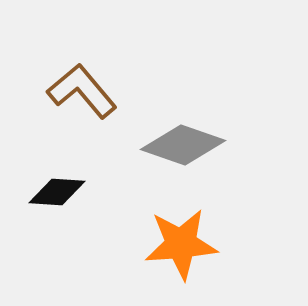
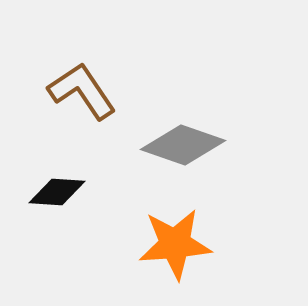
brown L-shape: rotated 6 degrees clockwise
orange star: moved 6 px left
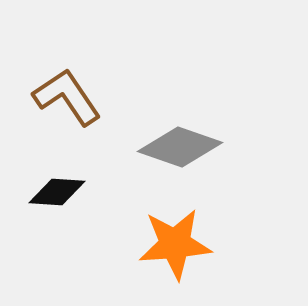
brown L-shape: moved 15 px left, 6 px down
gray diamond: moved 3 px left, 2 px down
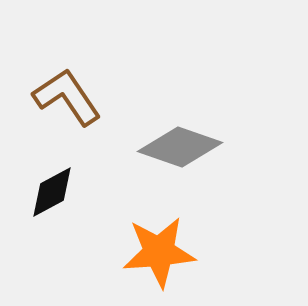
black diamond: moved 5 px left; rotated 32 degrees counterclockwise
orange star: moved 16 px left, 8 px down
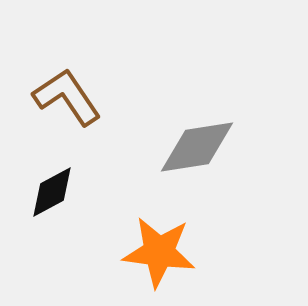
gray diamond: moved 17 px right; rotated 28 degrees counterclockwise
orange star: rotated 12 degrees clockwise
